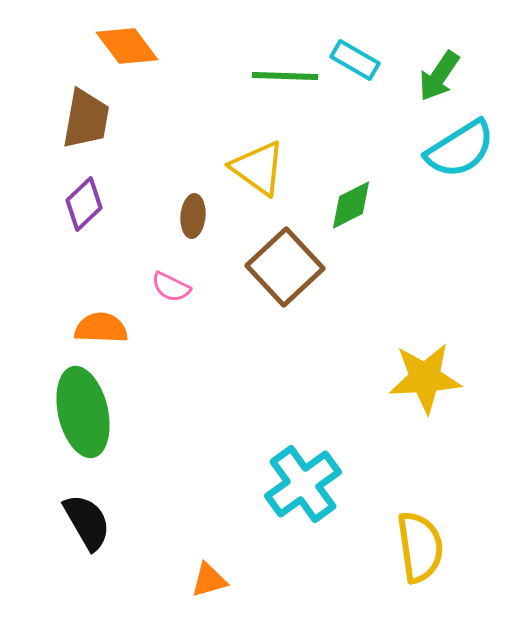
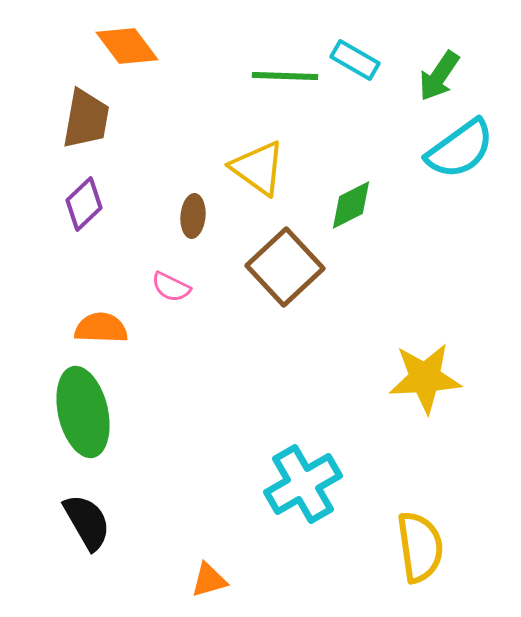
cyan semicircle: rotated 4 degrees counterclockwise
cyan cross: rotated 6 degrees clockwise
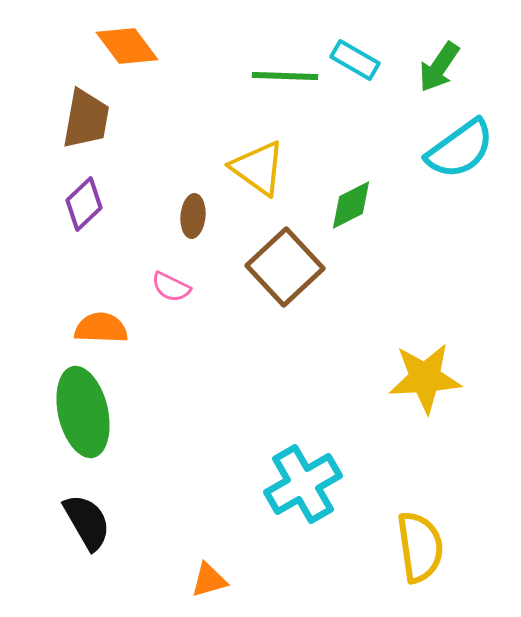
green arrow: moved 9 px up
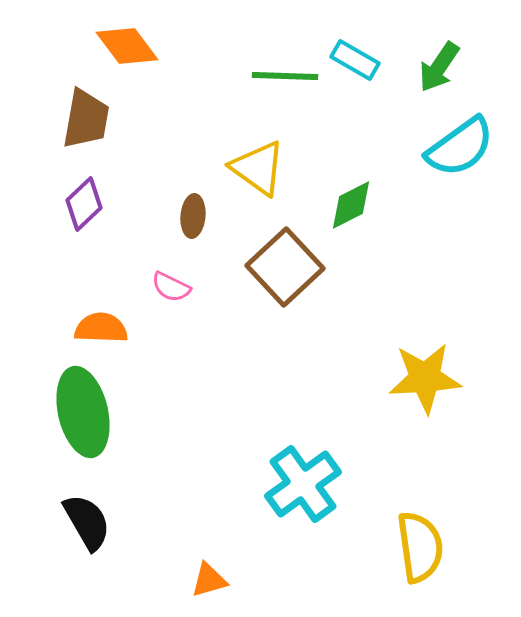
cyan semicircle: moved 2 px up
cyan cross: rotated 6 degrees counterclockwise
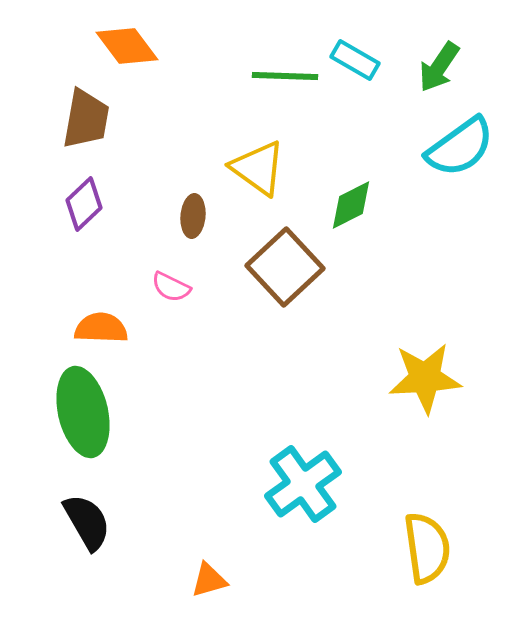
yellow semicircle: moved 7 px right, 1 px down
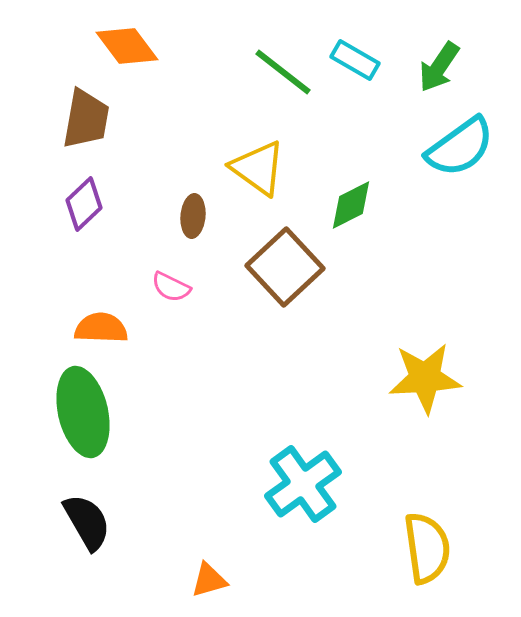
green line: moved 2 px left, 4 px up; rotated 36 degrees clockwise
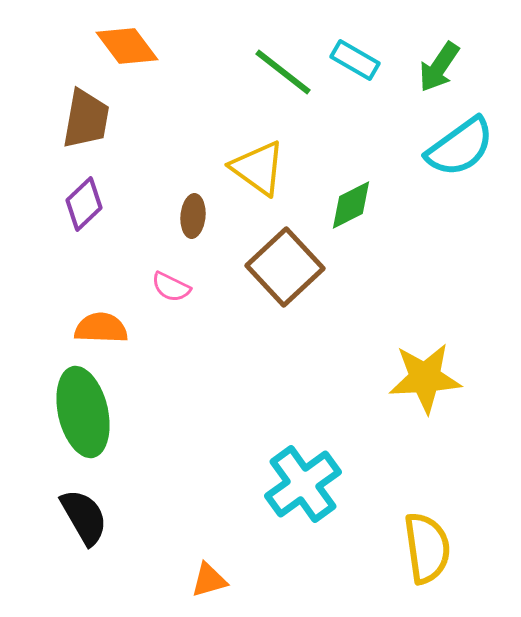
black semicircle: moved 3 px left, 5 px up
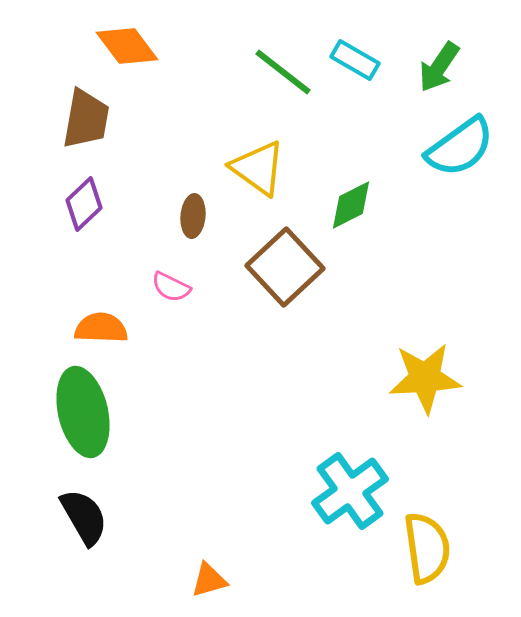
cyan cross: moved 47 px right, 7 px down
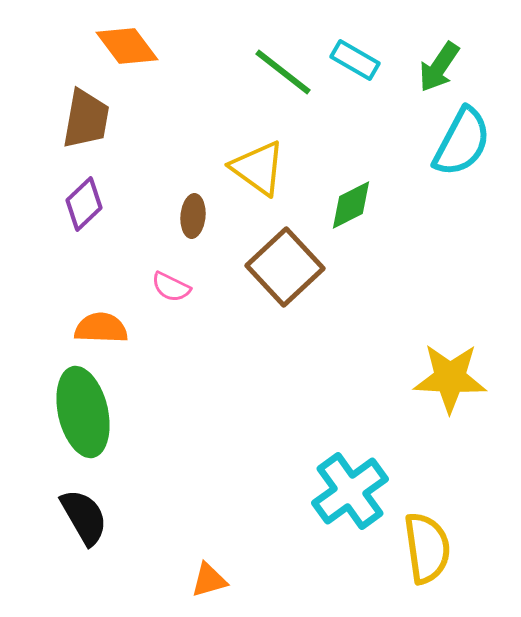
cyan semicircle: moved 2 px right, 5 px up; rotated 26 degrees counterclockwise
yellow star: moved 25 px right; rotated 6 degrees clockwise
